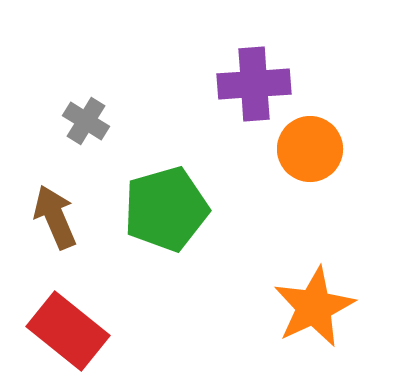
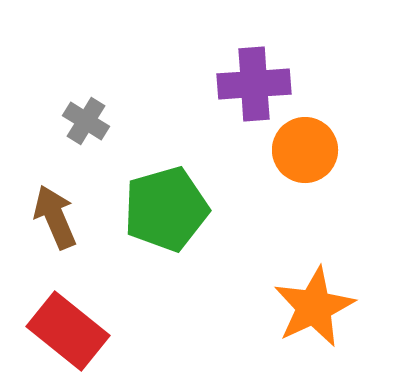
orange circle: moved 5 px left, 1 px down
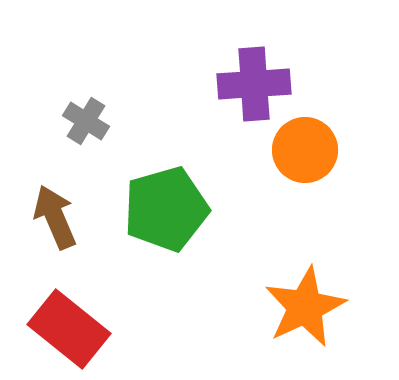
orange star: moved 9 px left
red rectangle: moved 1 px right, 2 px up
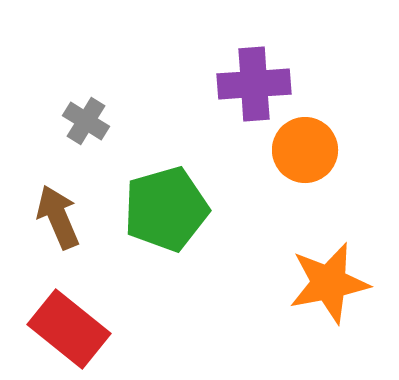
brown arrow: moved 3 px right
orange star: moved 24 px right, 24 px up; rotated 14 degrees clockwise
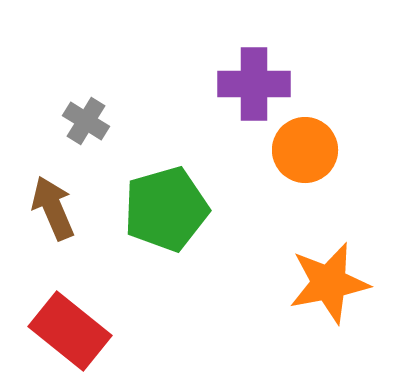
purple cross: rotated 4 degrees clockwise
brown arrow: moved 5 px left, 9 px up
red rectangle: moved 1 px right, 2 px down
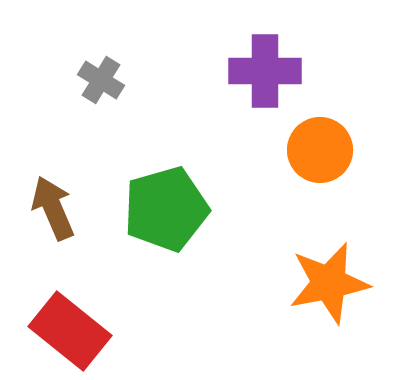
purple cross: moved 11 px right, 13 px up
gray cross: moved 15 px right, 41 px up
orange circle: moved 15 px right
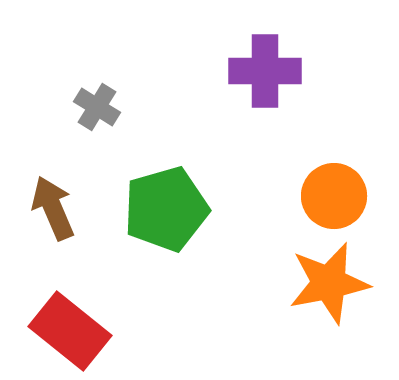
gray cross: moved 4 px left, 27 px down
orange circle: moved 14 px right, 46 px down
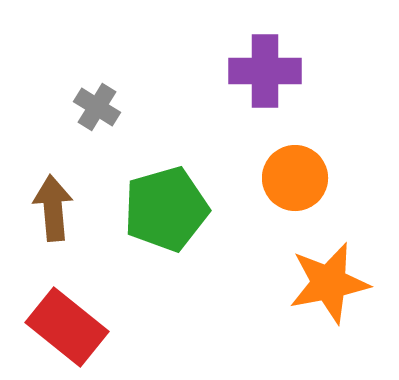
orange circle: moved 39 px left, 18 px up
brown arrow: rotated 18 degrees clockwise
red rectangle: moved 3 px left, 4 px up
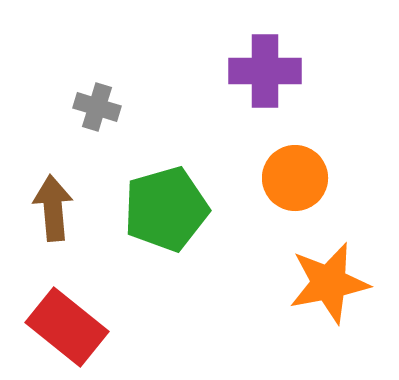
gray cross: rotated 15 degrees counterclockwise
